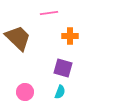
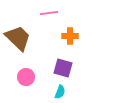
pink circle: moved 1 px right, 15 px up
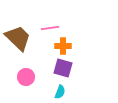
pink line: moved 1 px right, 15 px down
orange cross: moved 7 px left, 10 px down
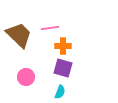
brown trapezoid: moved 1 px right, 3 px up
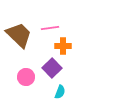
purple square: moved 11 px left; rotated 30 degrees clockwise
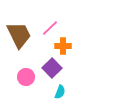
pink line: rotated 36 degrees counterclockwise
brown trapezoid: rotated 20 degrees clockwise
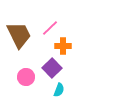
cyan semicircle: moved 1 px left, 2 px up
